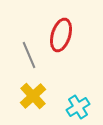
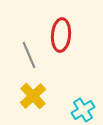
red ellipse: rotated 12 degrees counterclockwise
cyan cross: moved 5 px right, 3 px down
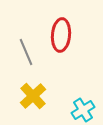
gray line: moved 3 px left, 3 px up
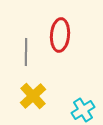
red ellipse: moved 1 px left
gray line: rotated 24 degrees clockwise
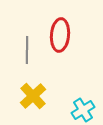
gray line: moved 1 px right, 2 px up
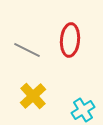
red ellipse: moved 10 px right, 5 px down
gray line: rotated 64 degrees counterclockwise
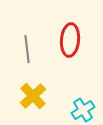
gray line: moved 1 px up; rotated 56 degrees clockwise
